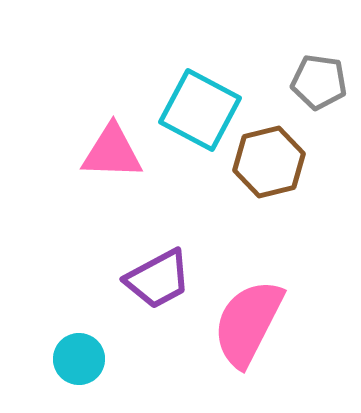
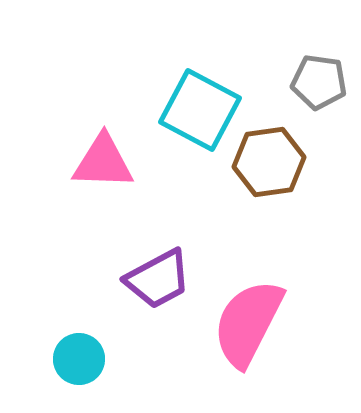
pink triangle: moved 9 px left, 10 px down
brown hexagon: rotated 6 degrees clockwise
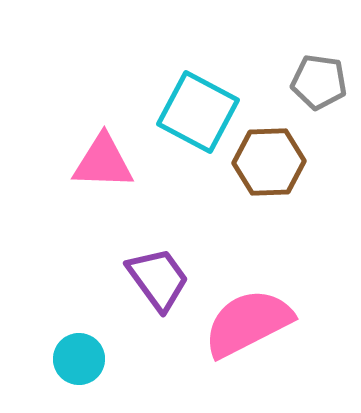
cyan square: moved 2 px left, 2 px down
brown hexagon: rotated 6 degrees clockwise
purple trapezoid: rotated 98 degrees counterclockwise
pink semicircle: rotated 36 degrees clockwise
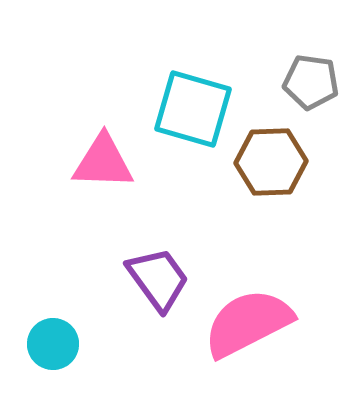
gray pentagon: moved 8 px left
cyan square: moved 5 px left, 3 px up; rotated 12 degrees counterclockwise
brown hexagon: moved 2 px right
cyan circle: moved 26 px left, 15 px up
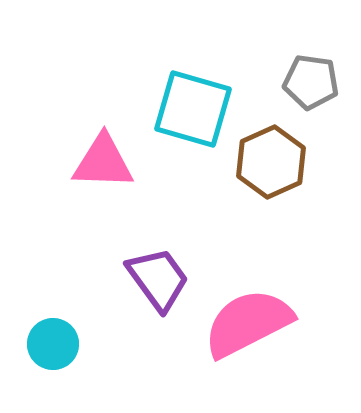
brown hexagon: rotated 22 degrees counterclockwise
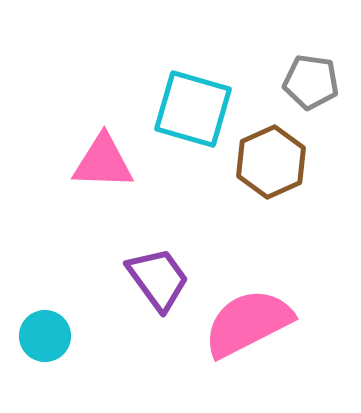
cyan circle: moved 8 px left, 8 px up
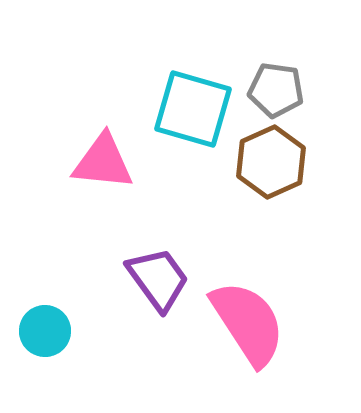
gray pentagon: moved 35 px left, 8 px down
pink triangle: rotated 4 degrees clockwise
pink semicircle: rotated 84 degrees clockwise
cyan circle: moved 5 px up
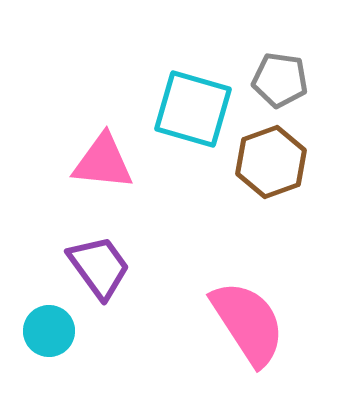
gray pentagon: moved 4 px right, 10 px up
brown hexagon: rotated 4 degrees clockwise
purple trapezoid: moved 59 px left, 12 px up
cyan circle: moved 4 px right
